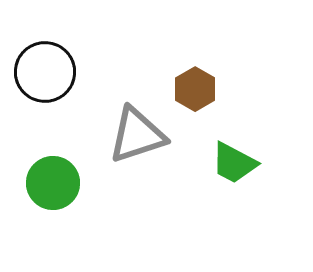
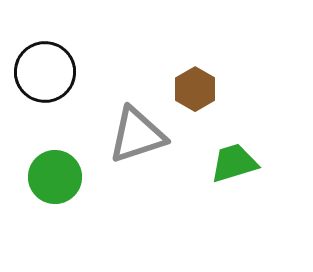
green trapezoid: rotated 135 degrees clockwise
green circle: moved 2 px right, 6 px up
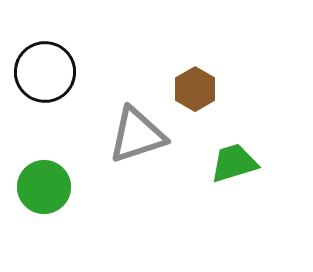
green circle: moved 11 px left, 10 px down
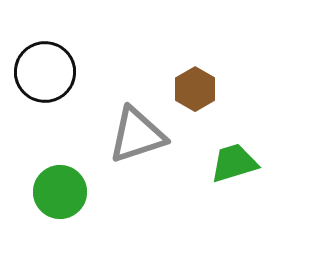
green circle: moved 16 px right, 5 px down
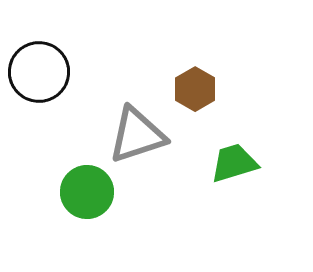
black circle: moved 6 px left
green circle: moved 27 px right
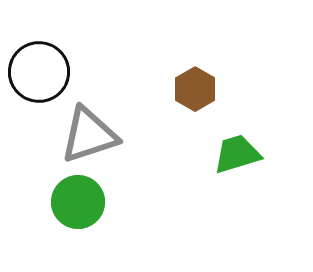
gray triangle: moved 48 px left
green trapezoid: moved 3 px right, 9 px up
green circle: moved 9 px left, 10 px down
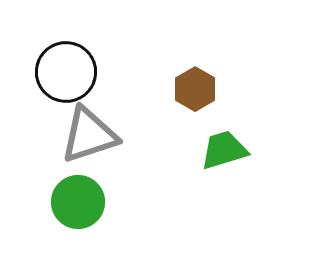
black circle: moved 27 px right
green trapezoid: moved 13 px left, 4 px up
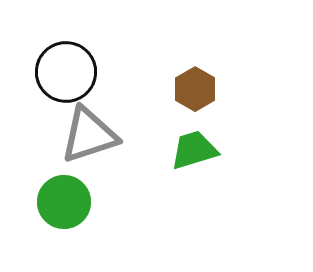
green trapezoid: moved 30 px left
green circle: moved 14 px left
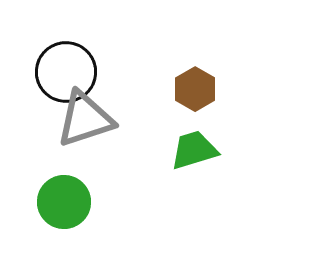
gray triangle: moved 4 px left, 16 px up
